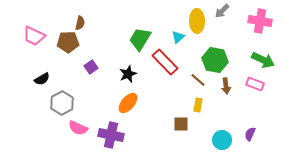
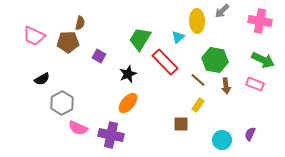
purple square: moved 8 px right, 11 px up; rotated 24 degrees counterclockwise
yellow rectangle: rotated 24 degrees clockwise
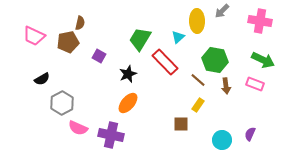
brown pentagon: rotated 10 degrees counterclockwise
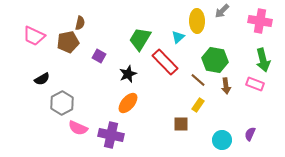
green arrow: rotated 50 degrees clockwise
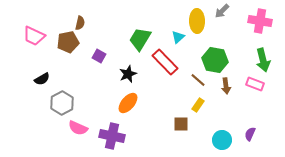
purple cross: moved 1 px right, 1 px down
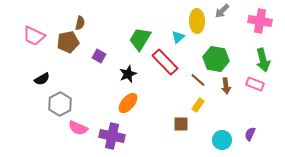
green hexagon: moved 1 px right, 1 px up
gray hexagon: moved 2 px left, 1 px down
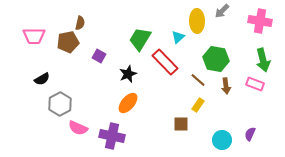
pink trapezoid: rotated 25 degrees counterclockwise
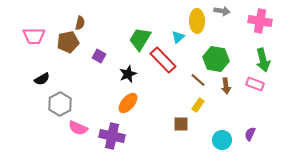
gray arrow: rotated 126 degrees counterclockwise
red rectangle: moved 2 px left, 2 px up
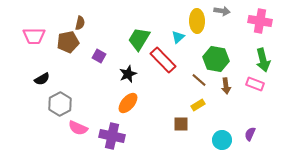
green trapezoid: moved 1 px left
brown line: moved 1 px right
yellow rectangle: rotated 24 degrees clockwise
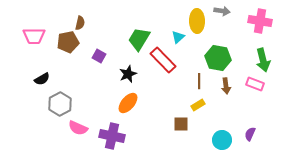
green hexagon: moved 2 px right, 1 px up
brown line: moved 1 px down; rotated 49 degrees clockwise
